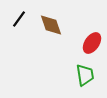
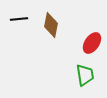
black line: rotated 48 degrees clockwise
brown diamond: rotated 30 degrees clockwise
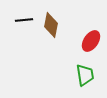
black line: moved 5 px right, 1 px down
red ellipse: moved 1 px left, 2 px up
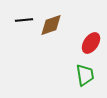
brown diamond: rotated 60 degrees clockwise
red ellipse: moved 2 px down
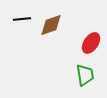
black line: moved 2 px left, 1 px up
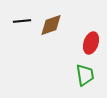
black line: moved 2 px down
red ellipse: rotated 15 degrees counterclockwise
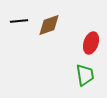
black line: moved 3 px left
brown diamond: moved 2 px left
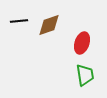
red ellipse: moved 9 px left
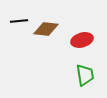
brown diamond: moved 3 px left, 4 px down; rotated 25 degrees clockwise
red ellipse: moved 3 px up; rotated 55 degrees clockwise
